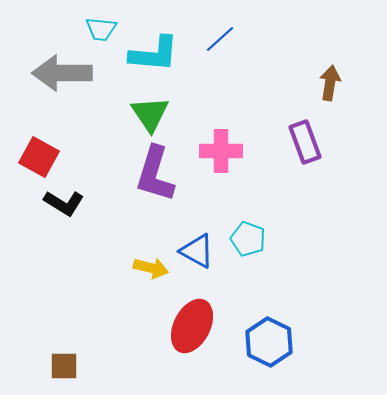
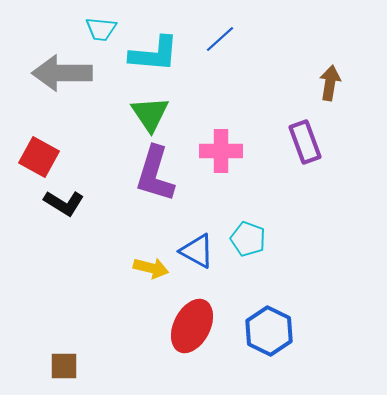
blue hexagon: moved 11 px up
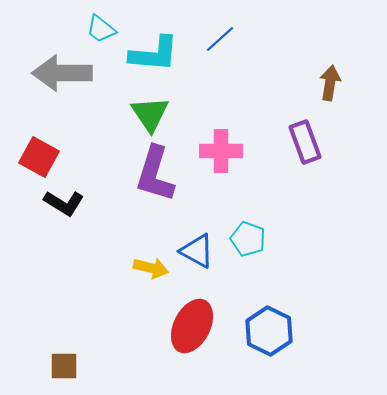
cyan trapezoid: rotated 32 degrees clockwise
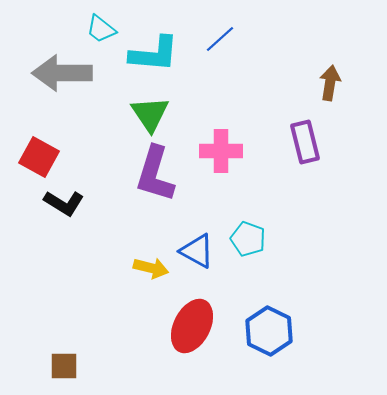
purple rectangle: rotated 6 degrees clockwise
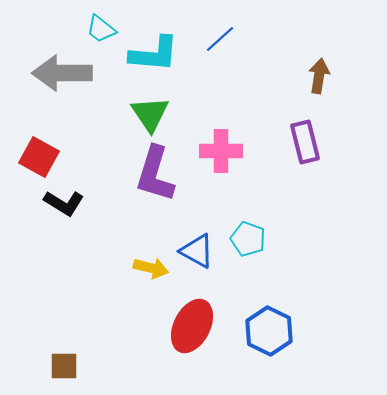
brown arrow: moved 11 px left, 7 px up
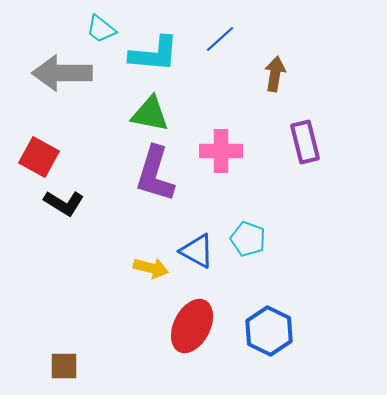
brown arrow: moved 44 px left, 2 px up
green triangle: rotated 45 degrees counterclockwise
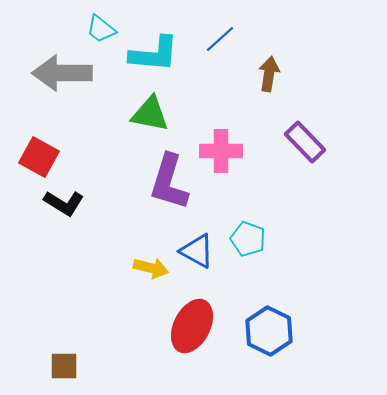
brown arrow: moved 6 px left
purple rectangle: rotated 30 degrees counterclockwise
purple L-shape: moved 14 px right, 8 px down
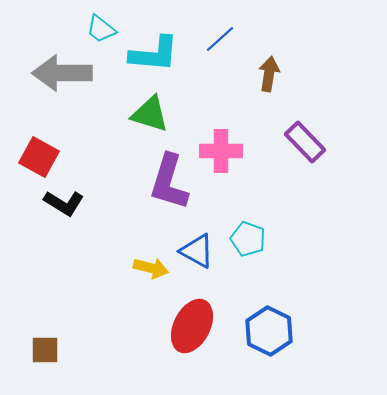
green triangle: rotated 6 degrees clockwise
brown square: moved 19 px left, 16 px up
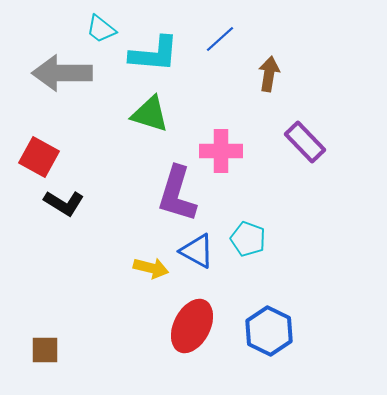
purple L-shape: moved 8 px right, 12 px down
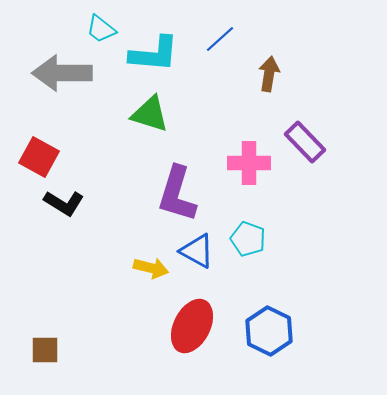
pink cross: moved 28 px right, 12 px down
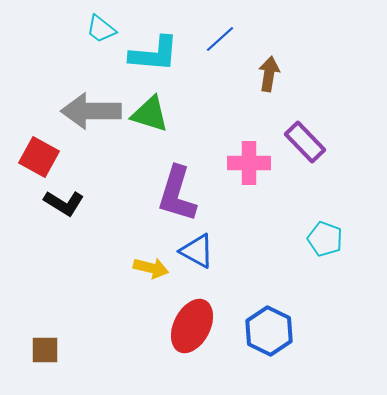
gray arrow: moved 29 px right, 38 px down
cyan pentagon: moved 77 px right
